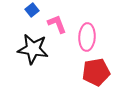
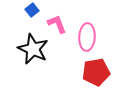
black star: rotated 16 degrees clockwise
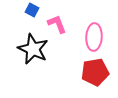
blue square: rotated 24 degrees counterclockwise
pink ellipse: moved 7 px right
red pentagon: moved 1 px left
